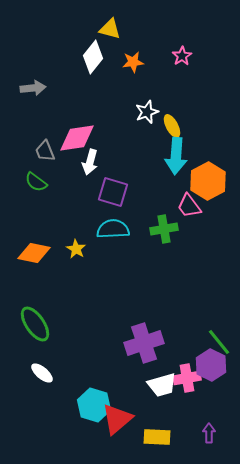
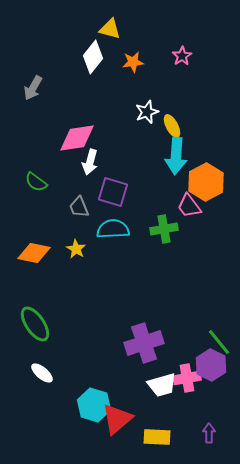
gray arrow: rotated 125 degrees clockwise
gray trapezoid: moved 34 px right, 56 px down
orange hexagon: moved 2 px left, 1 px down
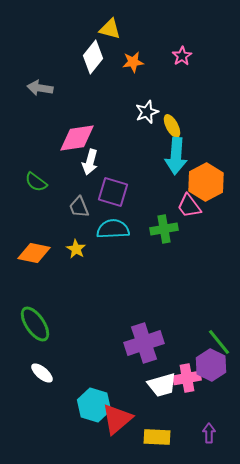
gray arrow: moved 7 px right; rotated 70 degrees clockwise
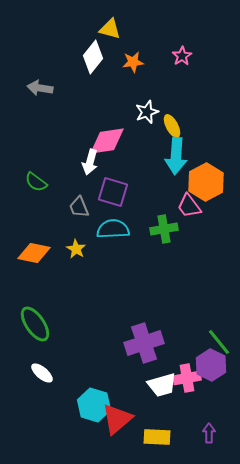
pink diamond: moved 30 px right, 3 px down
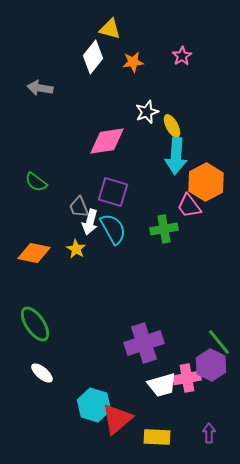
white arrow: moved 60 px down
cyan semicircle: rotated 64 degrees clockwise
